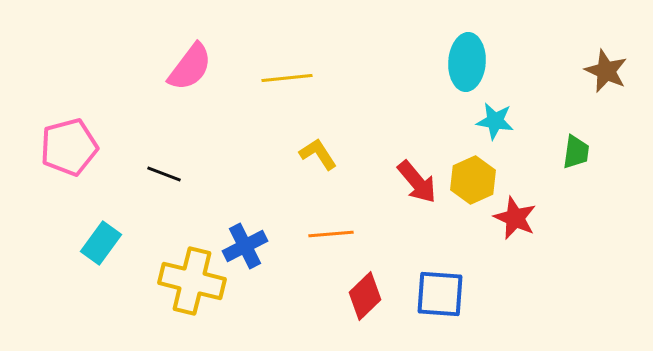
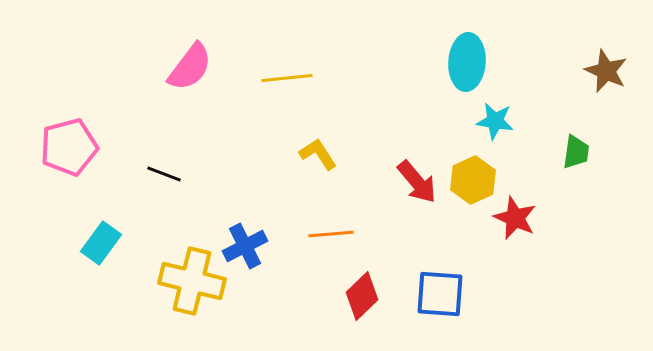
red diamond: moved 3 px left
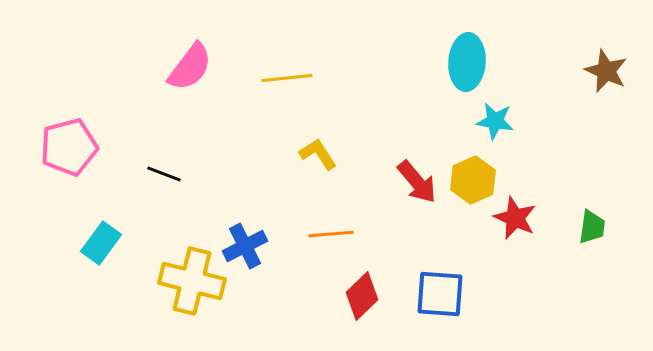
green trapezoid: moved 16 px right, 75 px down
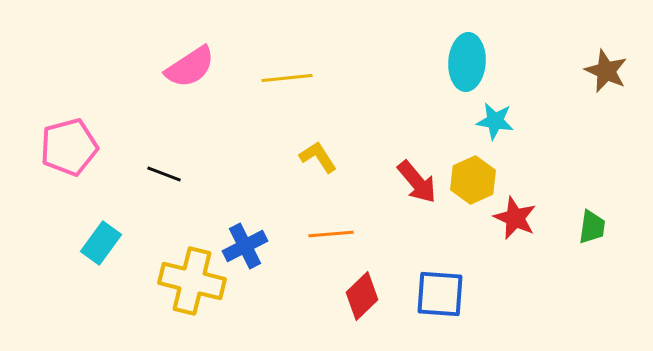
pink semicircle: rotated 20 degrees clockwise
yellow L-shape: moved 3 px down
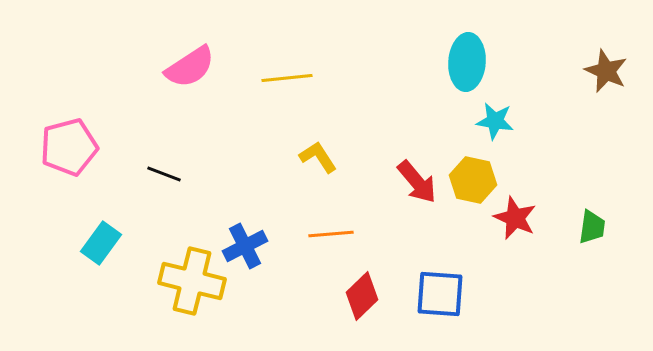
yellow hexagon: rotated 24 degrees counterclockwise
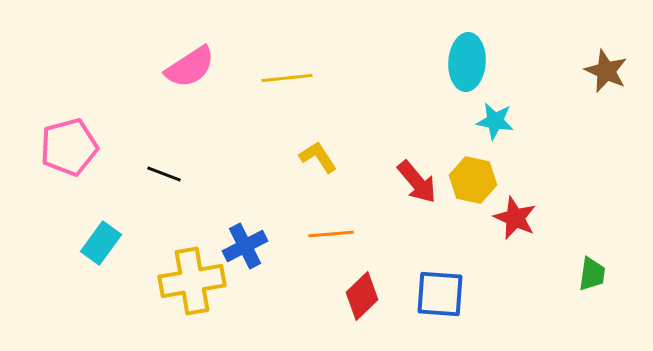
green trapezoid: moved 47 px down
yellow cross: rotated 24 degrees counterclockwise
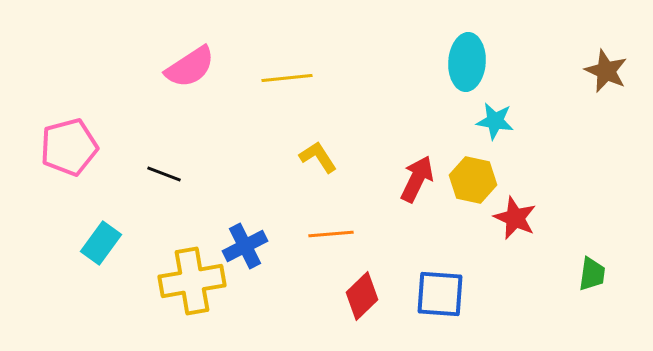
red arrow: moved 3 px up; rotated 114 degrees counterclockwise
